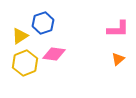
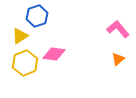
blue hexagon: moved 6 px left, 7 px up
pink L-shape: rotated 130 degrees counterclockwise
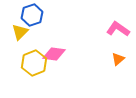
blue hexagon: moved 5 px left, 1 px up
pink L-shape: rotated 15 degrees counterclockwise
yellow triangle: moved 4 px up; rotated 12 degrees counterclockwise
yellow hexagon: moved 9 px right
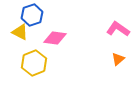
yellow triangle: rotated 48 degrees counterclockwise
pink diamond: moved 1 px right, 16 px up
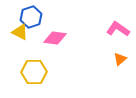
blue hexagon: moved 1 px left, 2 px down
orange triangle: moved 2 px right
yellow hexagon: moved 9 px down; rotated 20 degrees clockwise
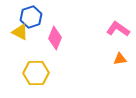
pink diamond: rotated 75 degrees counterclockwise
orange triangle: rotated 32 degrees clockwise
yellow hexagon: moved 2 px right, 1 px down
